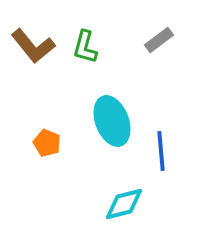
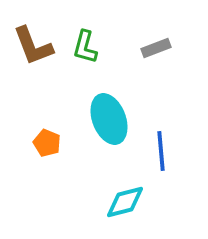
gray rectangle: moved 3 px left, 8 px down; rotated 16 degrees clockwise
brown L-shape: rotated 18 degrees clockwise
cyan ellipse: moved 3 px left, 2 px up
cyan diamond: moved 1 px right, 2 px up
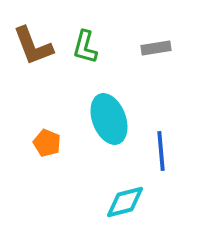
gray rectangle: rotated 12 degrees clockwise
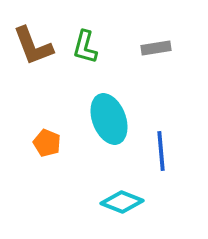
cyan diamond: moved 3 px left; rotated 36 degrees clockwise
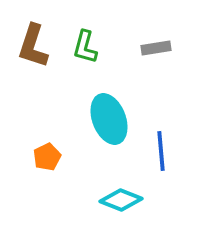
brown L-shape: rotated 39 degrees clockwise
orange pentagon: moved 14 px down; rotated 24 degrees clockwise
cyan diamond: moved 1 px left, 2 px up
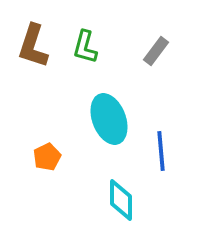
gray rectangle: moved 3 px down; rotated 44 degrees counterclockwise
cyan diamond: rotated 69 degrees clockwise
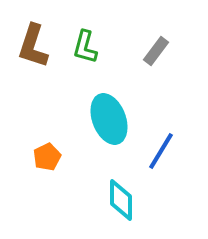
blue line: rotated 36 degrees clockwise
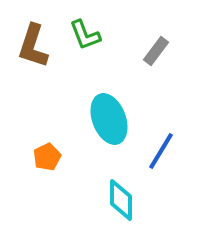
green L-shape: moved 12 px up; rotated 36 degrees counterclockwise
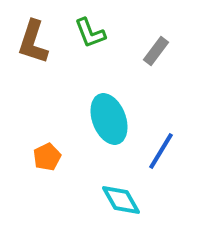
green L-shape: moved 5 px right, 2 px up
brown L-shape: moved 4 px up
cyan diamond: rotated 30 degrees counterclockwise
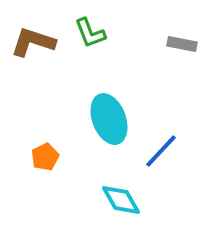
brown L-shape: rotated 90 degrees clockwise
gray rectangle: moved 26 px right, 7 px up; rotated 64 degrees clockwise
blue line: rotated 12 degrees clockwise
orange pentagon: moved 2 px left
